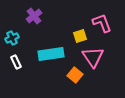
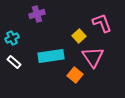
purple cross: moved 3 px right, 2 px up; rotated 21 degrees clockwise
yellow square: moved 1 px left; rotated 24 degrees counterclockwise
cyan rectangle: moved 2 px down
white rectangle: moved 2 px left; rotated 24 degrees counterclockwise
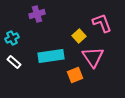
orange square: rotated 28 degrees clockwise
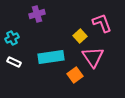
yellow square: moved 1 px right
cyan rectangle: moved 1 px down
white rectangle: rotated 16 degrees counterclockwise
orange square: rotated 14 degrees counterclockwise
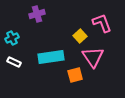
orange square: rotated 21 degrees clockwise
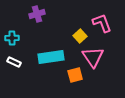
cyan cross: rotated 24 degrees clockwise
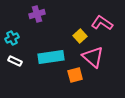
pink L-shape: rotated 35 degrees counterclockwise
cyan cross: rotated 24 degrees counterclockwise
pink triangle: rotated 15 degrees counterclockwise
white rectangle: moved 1 px right, 1 px up
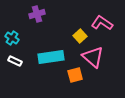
cyan cross: rotated 32 degrees counterclockwise
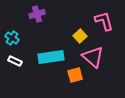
pink L-shape: moved 2 px right, 2 px up; rotated 40 degrees clockwise
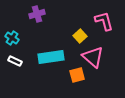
orange square: moved 2 px right
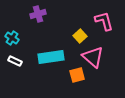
purple cross: moved 1 px right
